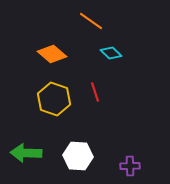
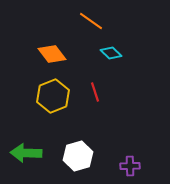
orange diamond: rotated 12 degrees clockwise
yellow hexagon: moved 1 px left, 3 px up; rotated 20 degrees clockwise
white hexagon: rotated 20 degrees counterclockwise
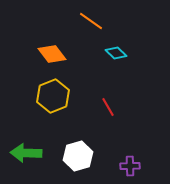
cyan diamond: moved 5 px right
red line: moved 13 px right, 15 px down; rotated 12 degrees counterclockwise
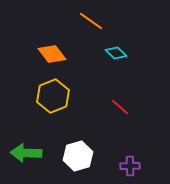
red line: moved 12 px right; rotated 18 degrees counterclockwise
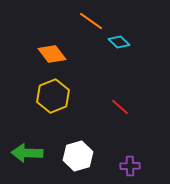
cyan diamond: moved 3 px right, 11 px up
green arrow: moved 1 px right
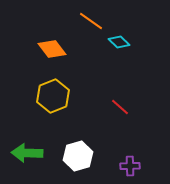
orange diamond: moved 5 px up
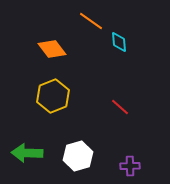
cyan diamond: rotated 40 degrees clockwise
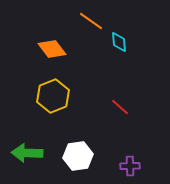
white hexagon: rotated 8 degrees clockwise
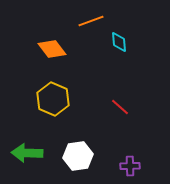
orange line: rotated 55 degrees counterclockwise
yellow hexagon: moved 3 px down; rotated 16 degrees counterclockwise
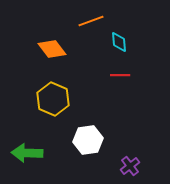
red line: moved 32 px up; rotated 42 degrees counterclockwise
white hexagon: moved 10 px right, 16 px up
purple cross: rotated 36 degrees counterclockwise
